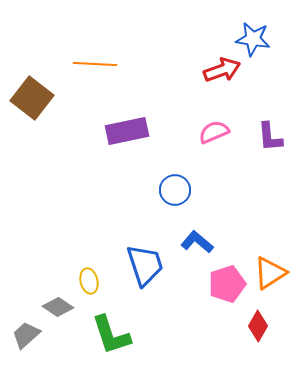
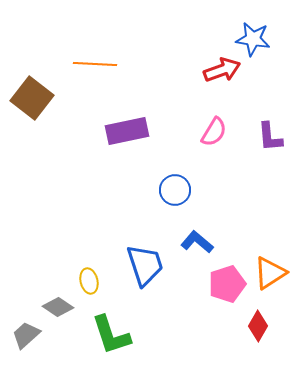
pink semicircle: rotated 144 degrees clockwise
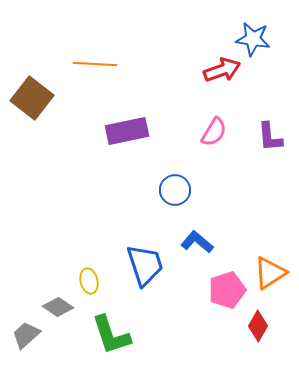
pink pentagon: moved 6 px down
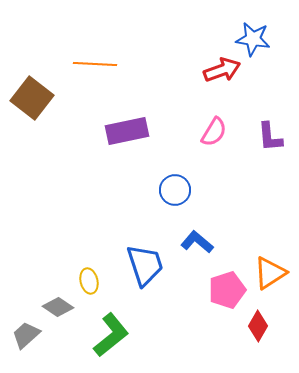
green L-shape: rotated 111 degrees counterclockwise
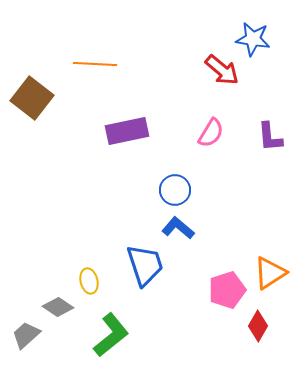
red arrow: rotated 60 degrees clockwise
pink semicircle: moved 3 px left, 1 px down
blue L-shape: moved 19 px left, 14 px up
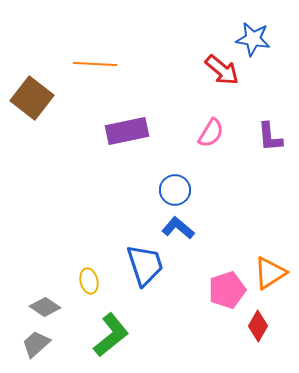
gray diamond: moved 13 px left
gray trapezoid: moved 10 px right, 9 px down
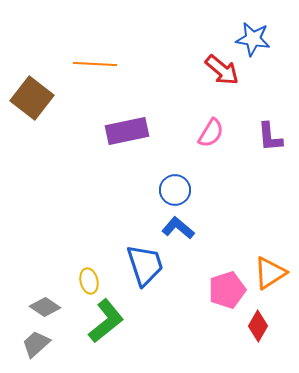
green L-shape: moved 5 px left, 14 px up
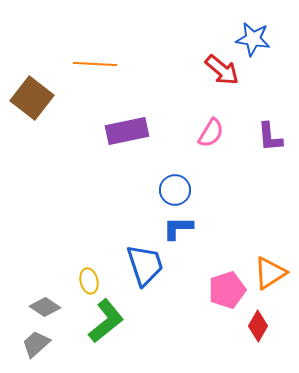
blue L-shape: rotated 40 degrees counterclockwise
